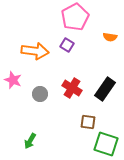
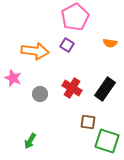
orange semicircle: moved 6 px down
pink star: moved 2 px up
green square: moved 1 px right, 3 px up
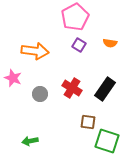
purple square: moved 12 px right
green arrow: rotated 49 degrees clockwise
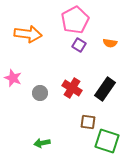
pink pentagon: moved 3 px down
orange arrow: moved 7 px left, 17 px up
gray circle: moved 1 px up
green arrow: moved 12 px right, 2 px down
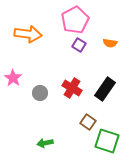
pink star: rotated 12 degrees clockwise
brown square: rotated 28 degrees clockwise
green arrow: moved 3 px right
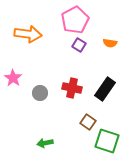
red cross: rotated 18 degrees counterclockwise
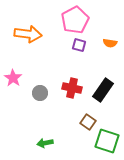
purple square: rotated 16 degrees counterclockwise
black rectangle: moved 2 px left, 1 px down
